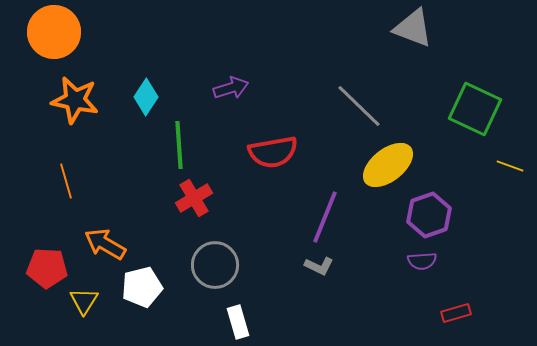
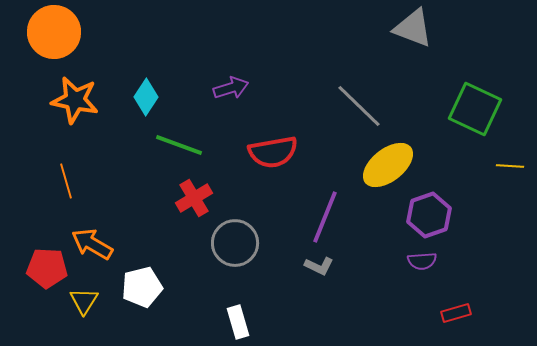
green line: rotated 66 degrees counterclockwise
yellow line: rotated 16 degrees counterclockwise
orange arrow: moved 13 px left
gray circle: moved 20 px right, 22 px up
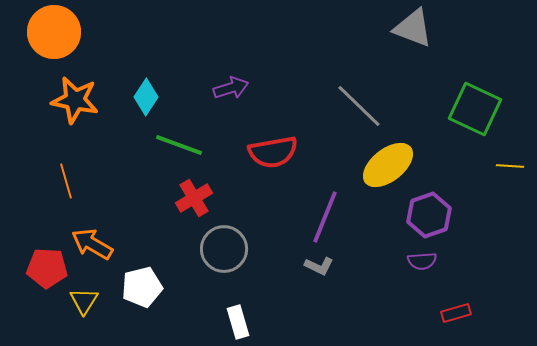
gray circle: moved 11 px left, 6 px down
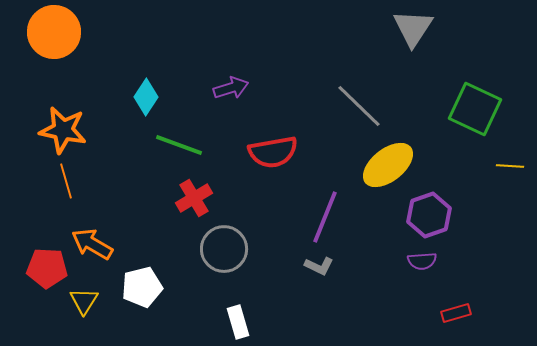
gray triangle: rotated 42 degrees clockwise
orange star: moved 12 px left, 30 px down
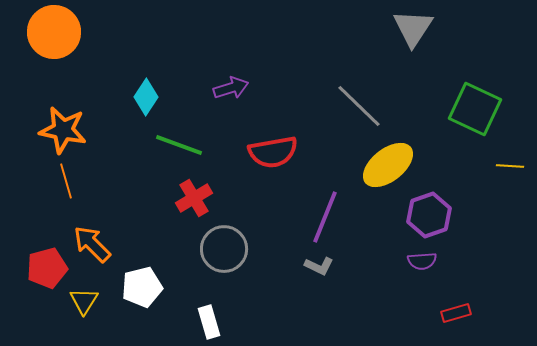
orange arrow: rotated 15 degrees clockwise
red pentagon: rotated 18 degrees counterclockwise
white rectangle: moved 29 px left
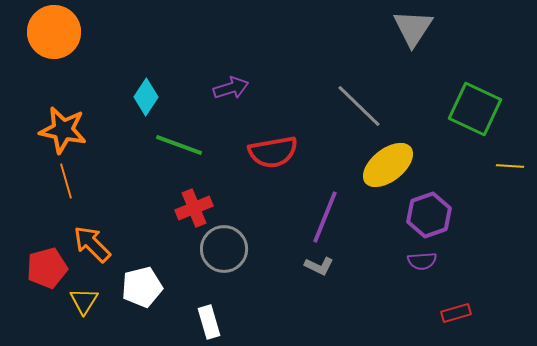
red cross: moved 10 px down; rotated 9 degrees clockwise
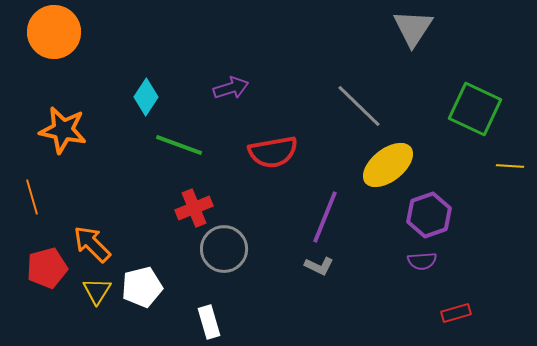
orange line: moved 34 px left, 16 px down
yellow triangle: moved 13 px right, 10 px up
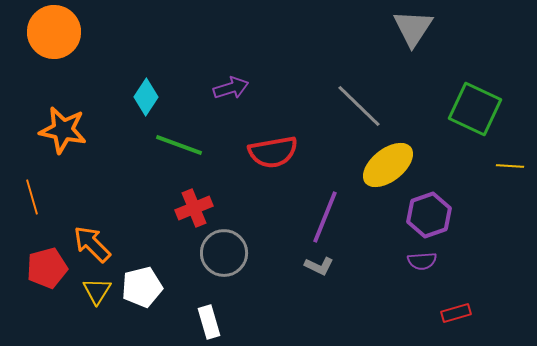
gray circle: moved 4 px down
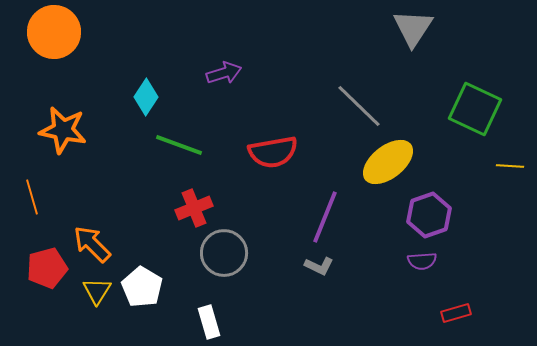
purple arrow: moved 7 px left, 15 px up
yellow ellipse: moved 3 px up
white pentagon: rotated 27 degrees counterclockwise
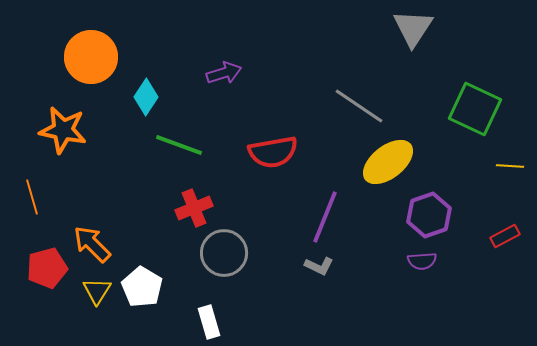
orange circle: moved 37 px right, 25 px down
gray line: rotated 10 degrees counterclockwise
red rectangle: moved 49 px right, 77 px up; rotated 12 degrees counterclockwise
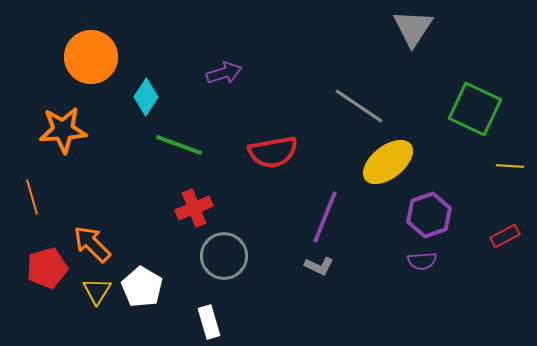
orange star: rotated 15 degrees counterclockwise
gray circle: moved 3 px down
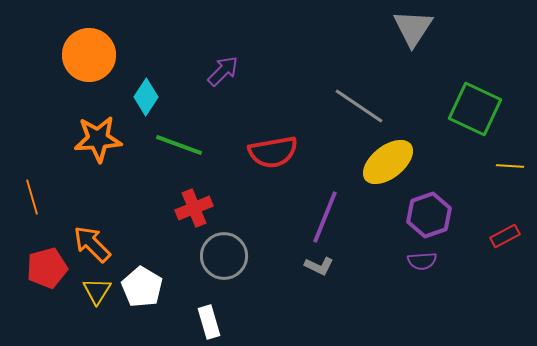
orange circle: moved 2 px left, 2 px up
purple arrow: moved 1 px left, 2 px up; rotated 28 degrees counterclockwise
orange star: moved 35 px right, 9 px down
